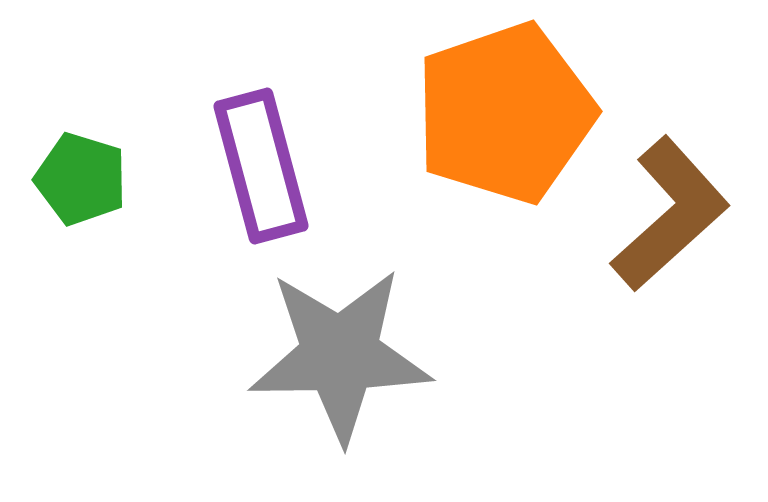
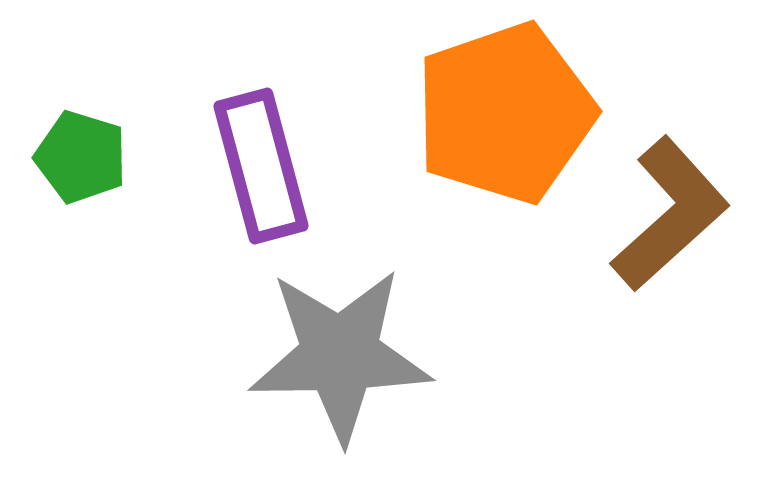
green pentagon: moved 22 px up
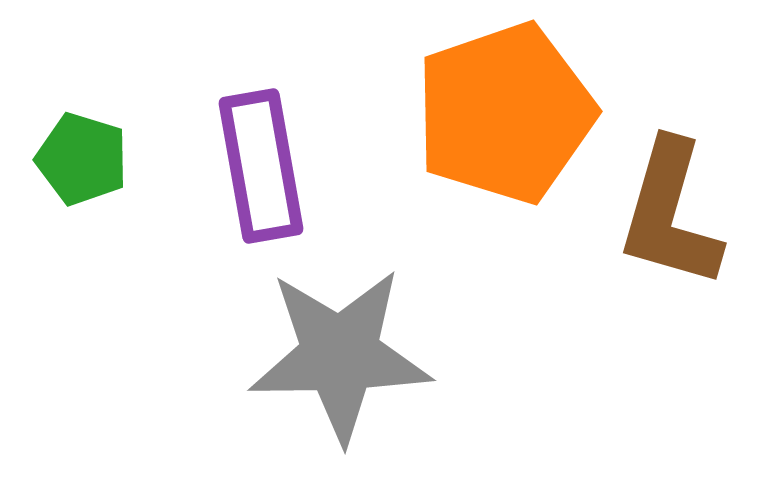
green pentagon: moved 1 px right, 2 px down
purple rectangle: rotated 5 degrees clockwise
brown L-shape: rotated 148 degrees clockwise
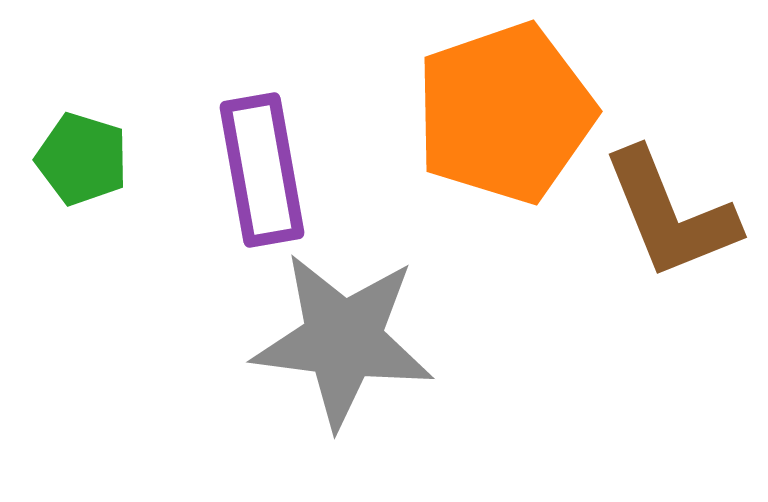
purple rectangle: moved 1 px right, 4 px down
brown L-shape: rotated 38 degrees counterclockwise
gray star: moved 3 px right, 15 px up; rotated 8 degrees clockwise
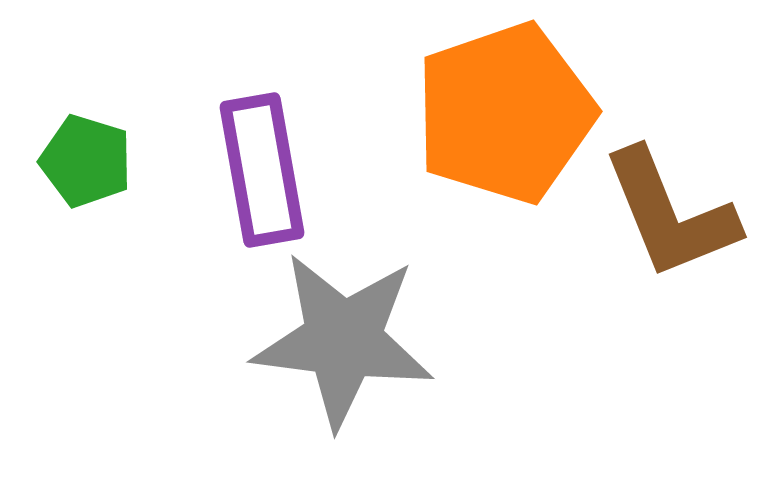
green pentagon: moved 4 px right, 2 px down
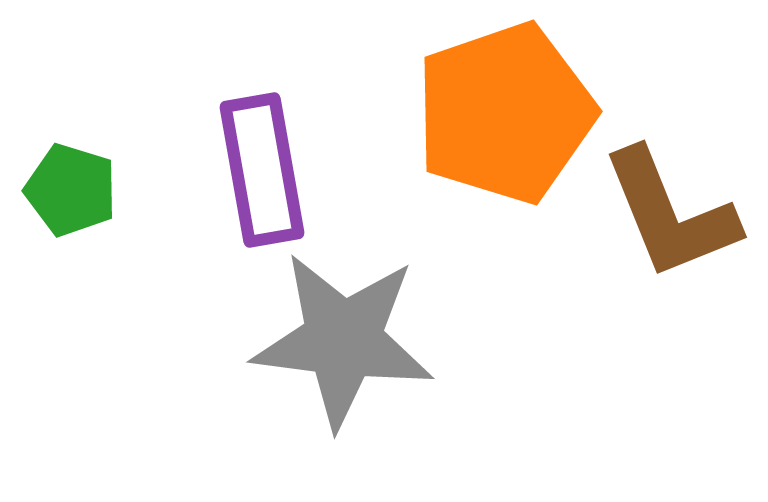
green pentagon: moved 15 px left, 29 px down
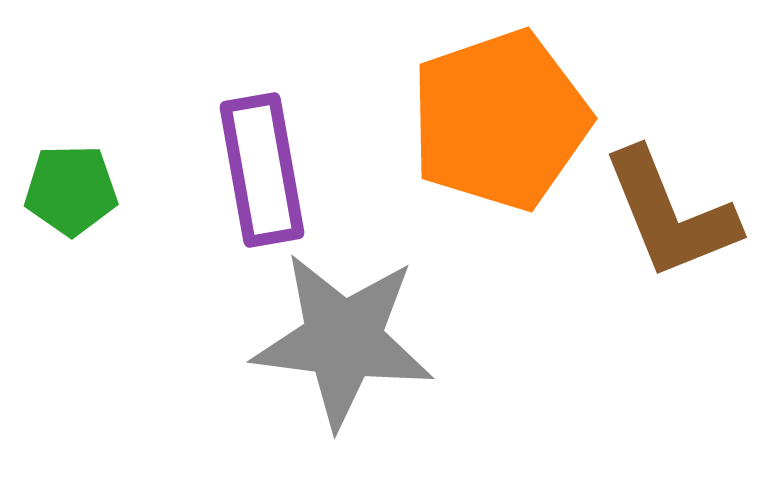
orange pentagon: moved 5 px left, 7 px down
green pentagon: rotated 18 degrees counterclockwise
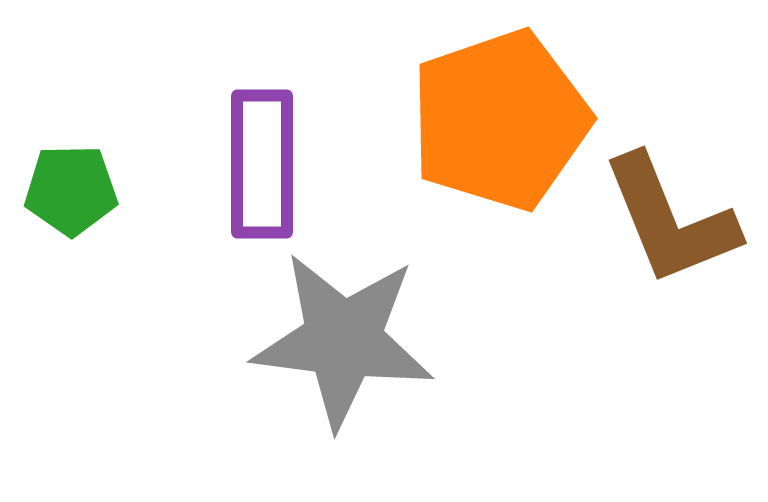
purple rectangle: moved 6 px up; rotated 10 degrees clockwise
brown L-shape: moved 6 px down
